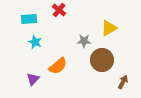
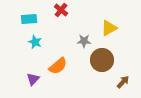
red cross: moved 2 px right
brown arrow: rotated 16 degrees clockwise
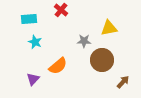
yellow triangle: rotated 18 degrees clockwise
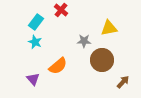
cyan rectangle: moved 7 px right, 3 px down; rotated 49 degrees counterclockwise
purple triangle: rotated 24 degrees counterclockwise
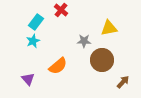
cyan star: moved 2 px left, 1 px up; rotated 24 degrees clockwise
purple triangle: moved 5 px left
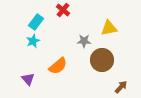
red cross: moved 2 px right
brown arrow: moved 2 px left, 5 px down
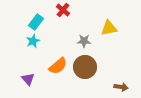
brown circle: moved 17 px left, 7 px down
brown arrow: rotated 56 degrees clockwise
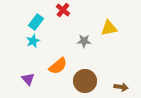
brown circle: moved 14 px down
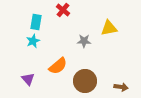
cyan rectangle: rotated 28 degrees counterclockwise
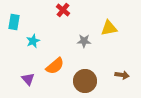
cyan rectangle: moved 22 px left
orange semicircle: moved 3 px left
brown arrow: moved 1 px right, 12 px up
